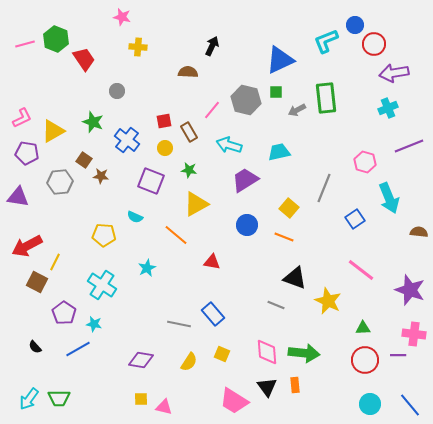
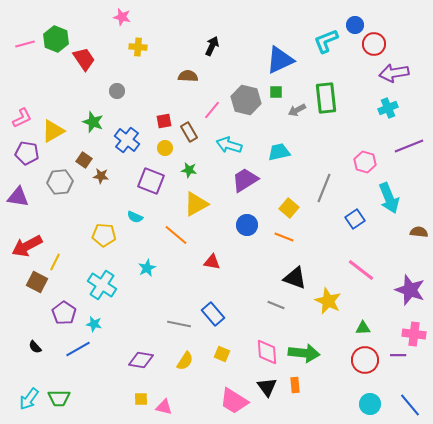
brown semicircle at (188, 72): moved 4 px down
yellow semicircle at (189, 362): moved 4 px left, 1 px up
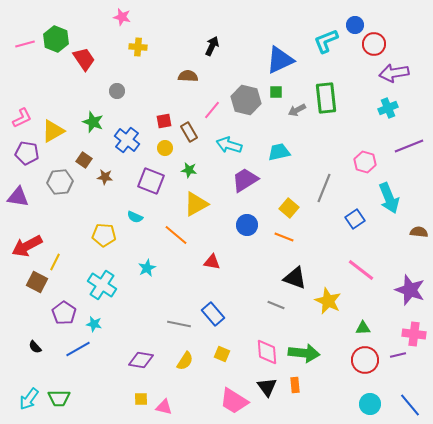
brown star at (101, 176): moved 4 px right, 1 px down
purple line at (398, 355): rotated 14 degrees counterclockwise
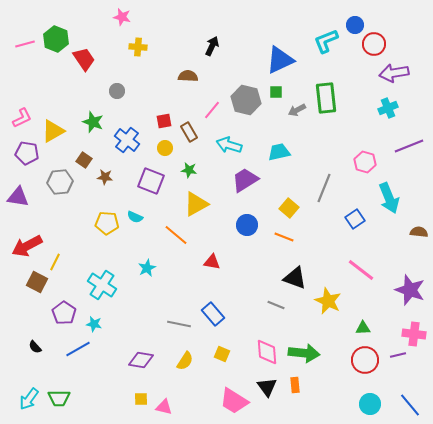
yellow pentagon at (104, 235): moved 3 px right, 12 px up
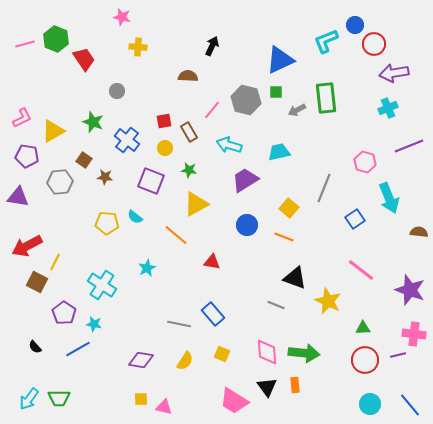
purple pentagon at (27, 153): moved 3 px down
cyan semicircle at (135, 217): rotated 14 degrees clockwise
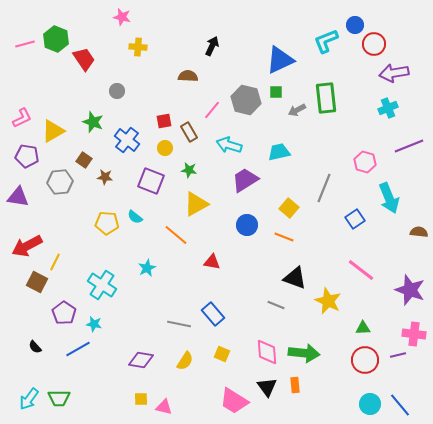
blue line at (410, 405): moved 10 px left
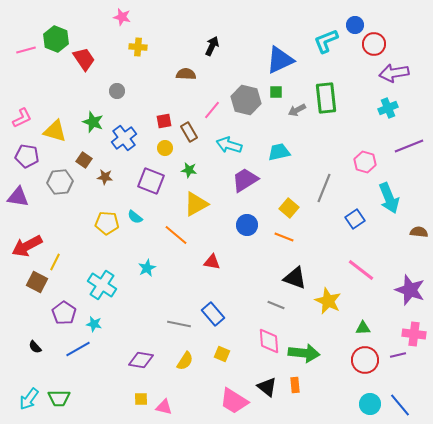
pink line at (25, 44): moved 1 px right, 6 px down
brown semicircle at (188, 76): moved 2 px left, 2 px up
yellow triangle at (53, 131): moved 2 px right; rotated 45 degrees clockwise
blue cross at (127, 140): moved 3 px left, 2 px up; rotated 15 degrees clockwise
pink diamond at (267, 352): moved 2 px right, 11 px up
black triangle at (267, 387): rotated 15 degrees counterclockwise
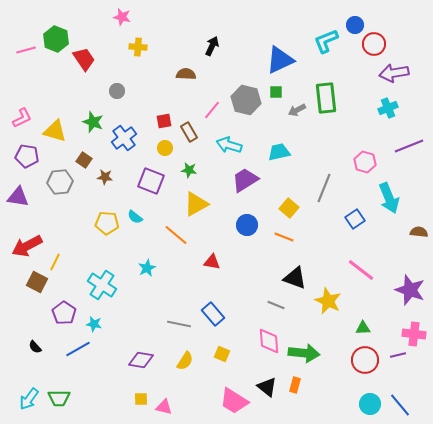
orange rectangle at (295, 385): rotated 21 degrees clockwise
